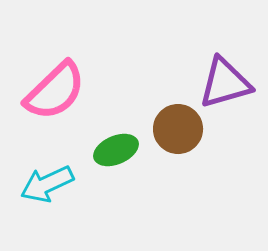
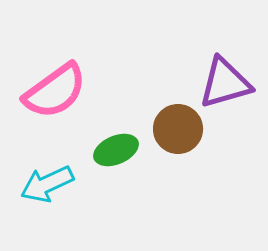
pink semicircle: rotated 8 degrees clockwise
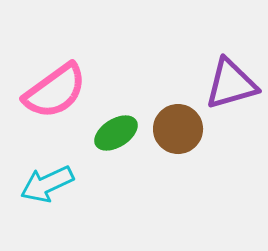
purple triangle: moved 6 px right, 1 px down
green ellipse: moved 17 px up; rotated 9 degrees counterclockwise
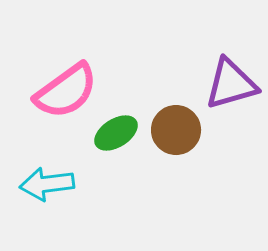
pink semicircle: moved 11 px right
brown circle: moved 2 px left, 1 px down
cyan arrow: rotated 18 degrees clockwise
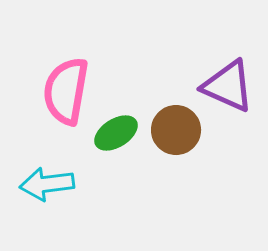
purple triangle: moved 3 px left, 2 px down; rotated 40 degrees clockwise
pink semicircle: rotated 136 degrees clockwise
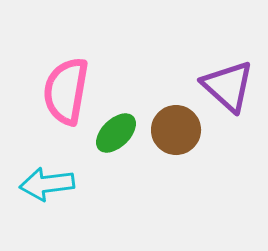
purple triangle: rotated 18 degrees clockwise
green ellipse: rotated 12 degrees counterclockwise
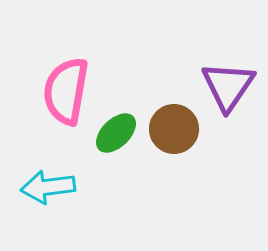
purple triangle: rotated 22 degrees clockwise
brown circle: moved 2 px left, 1 px up
cyan arrow: moved 1 px right, 3 px down
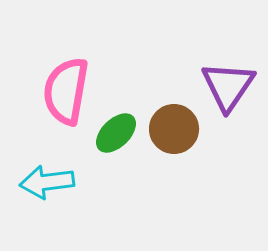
cyan arrow: moved 1 px left, 5 px up
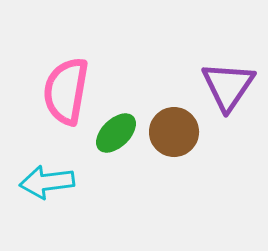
brown circle: moved 3 px down
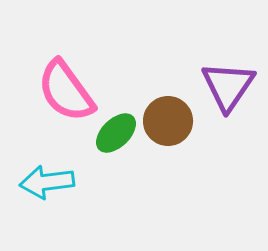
pink semicircle: rotated 46 degrees counterclockwise
brown circle: moved 6 px left, 11 px up
